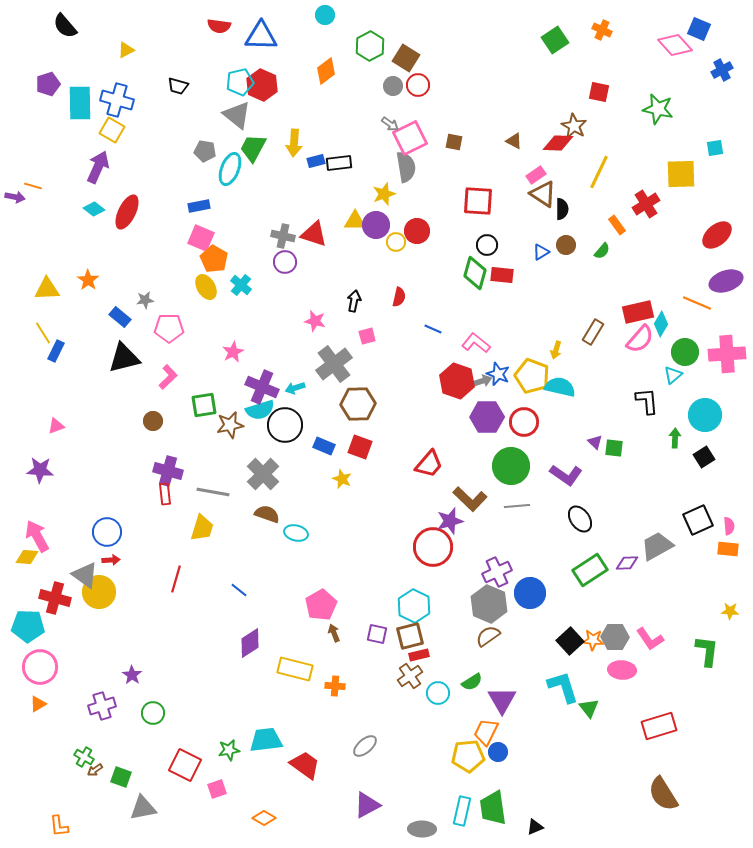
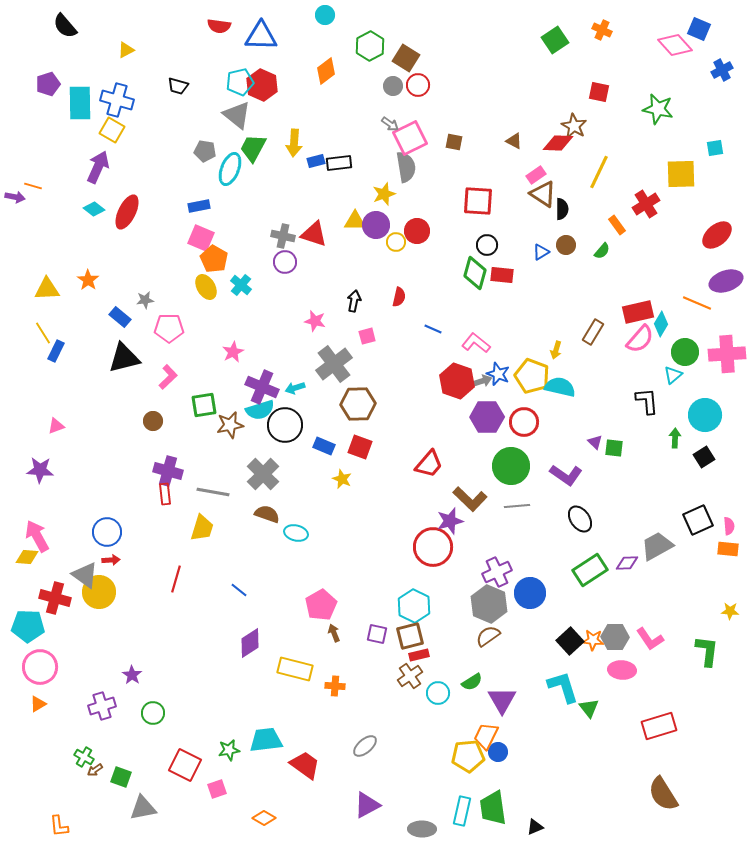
orange trapezoid at (486, 732): moved 4 px down
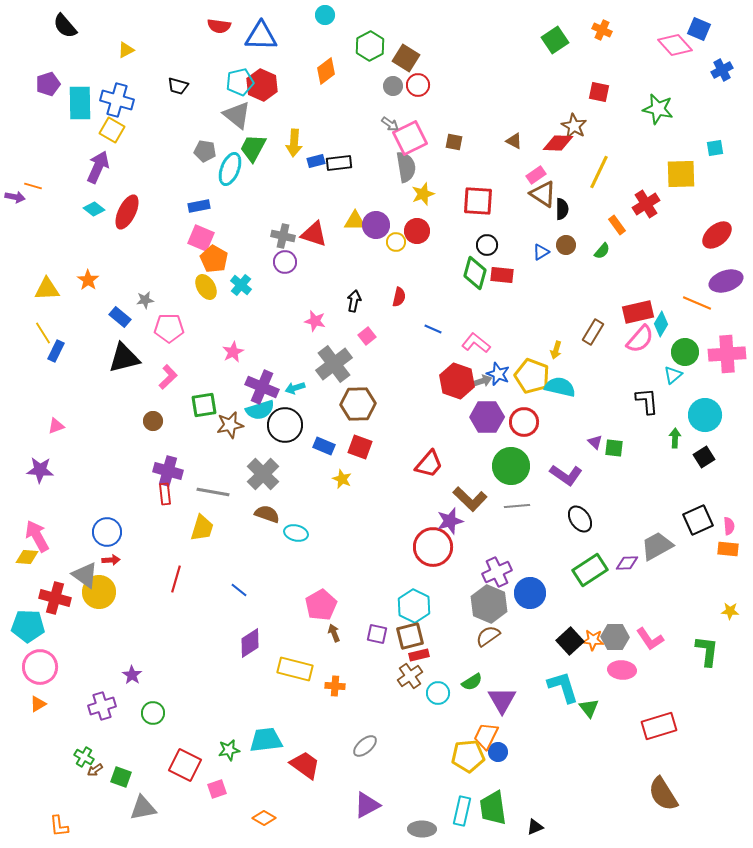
yellow star at (384, 194): moved 39 px right
pink square at (367, 336): rotated 24 degrees counterclockwise
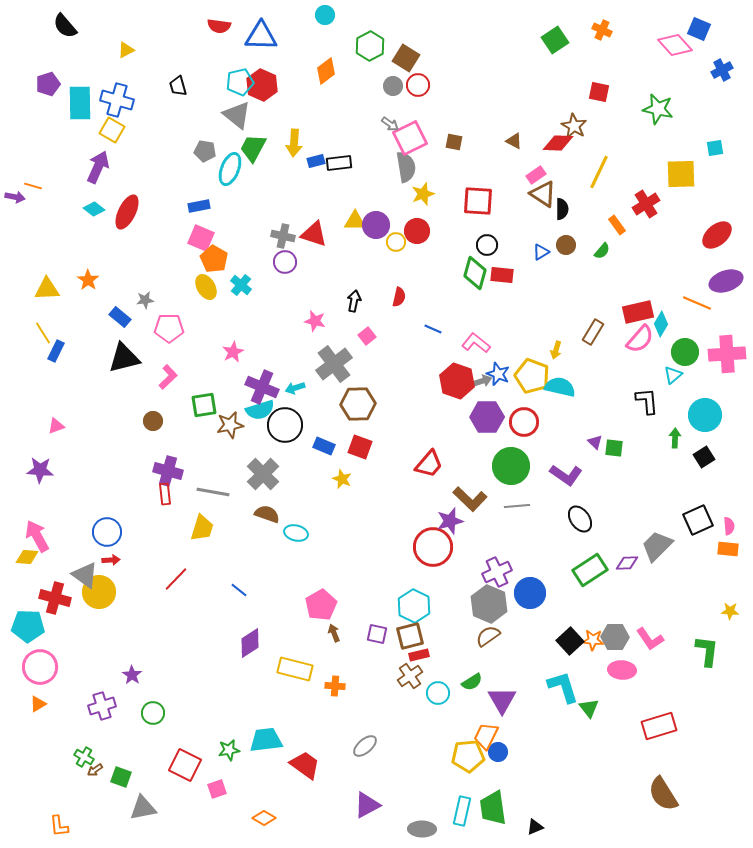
black trapezoid at (178, 86): rotated 60 degrees clockwise
gray trapezoid at (657, 546): rotated 16 degrees counterclockwise
red line at (176, 579): rotated 28 degrees clockwise
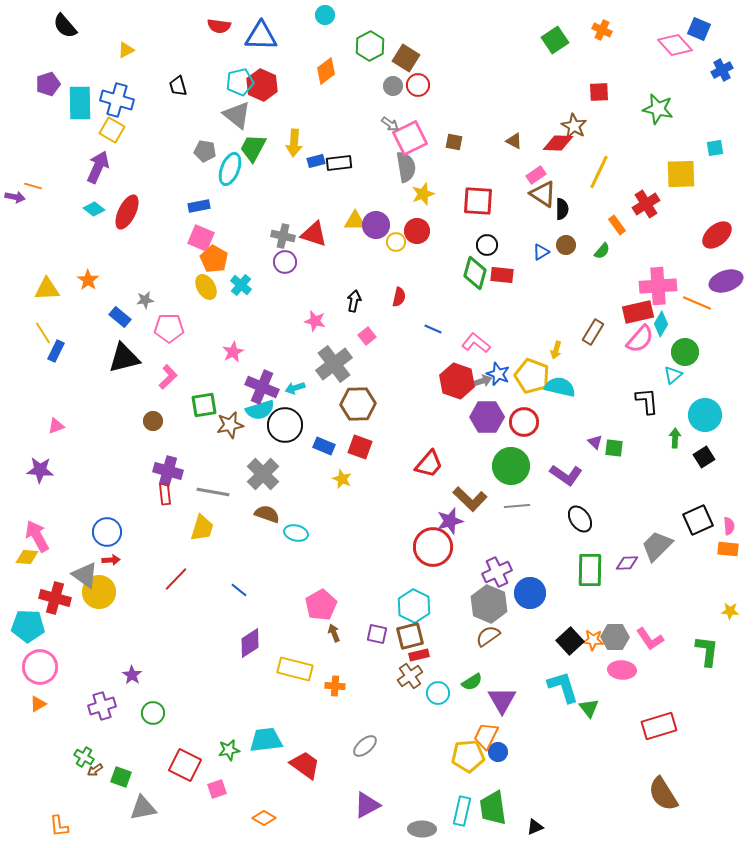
red square at (599, 92): rotated 15 degrees counterclockwise
pink cross at (727, 354): moved 69 px left, 68 px up
green rectangle at (590, 570): rotated 56 degrees counterclockwise
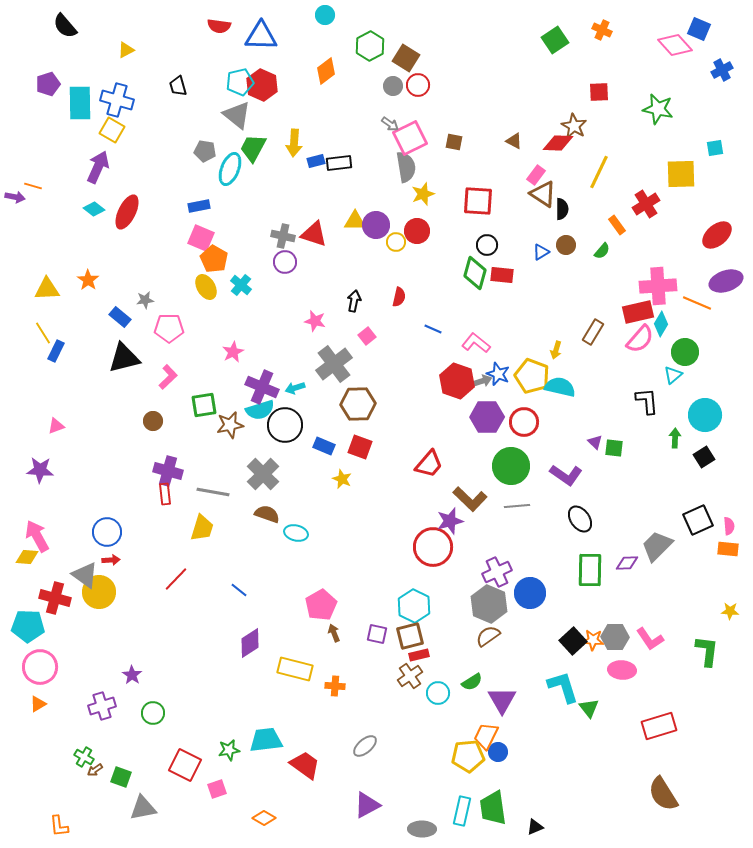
pink rectangle at (536, 175): rotated 18 degrees counterclockwise
black square at (570, 641): moved 3 px right
